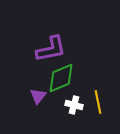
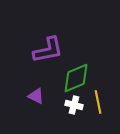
purple L-shape: moved 3 px left, 1 px down
green diamond: moved 15 px right
purple triangle: moved 2 px left; rotated 42 degrees counterclockwise
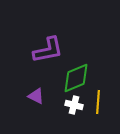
yellow line: rotated 15 degrees clockwise
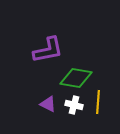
green diamond: rotated 32 degrees clockwise
purple triangle: moved 12 px right, 8 px down
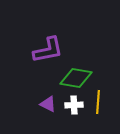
white cross: rotated 18 degrees counterclockwise
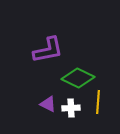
green diamond: moved 2 px right; rotated 16 degrees clockwise
white cross: moved 3 px left, 3 px down
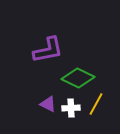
yellow line: moved 2 px left, 2 px down; rotated 25 degrees clockwise
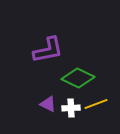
yellow line: rotated 40 degrees clockwise
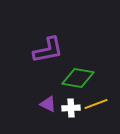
green diamond: rotated 16 degrees counterclockwise
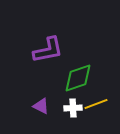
green diamond: rotated 28 degrees counterclockwise
purple triangle: moved 7 px left, 2 px down
white cross: moved 2 px right
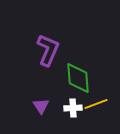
purple L-shape: rotated 56 degrees counterclockwise
green diamond: rotated 76 degrees counterclockwise
purple triangle: rotated 30 degrees clockwise
